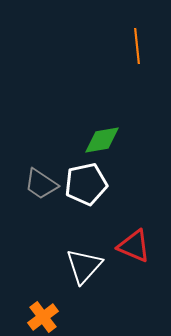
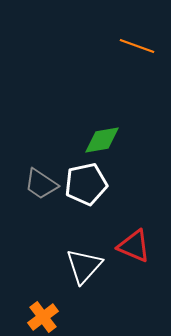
orange line: rotated 64 degrees counterclockwise
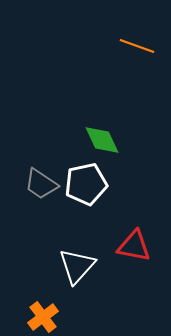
green diamond: rotated 75 degrees clockwise
red triangle: rotated 12 degrees counterclockwise
white triangle: moved 7 px left
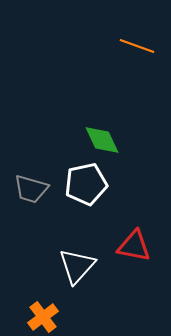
gray trapezoid: moved 10 px left, 5 px down; rotated 18 degrees counterclockwise
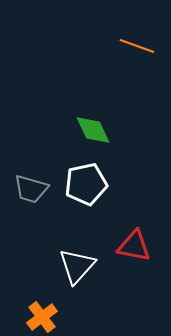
green diamond: moved 9 px left, 10 px up
orange cross: moved 1 px left
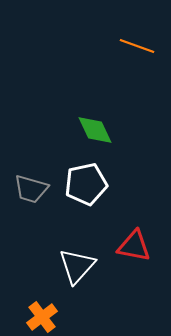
green diamond: moved 2 px right
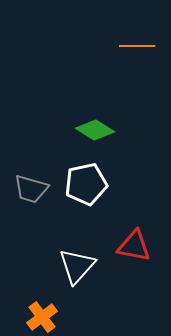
orange line: rotated 20 degrees counterclockwise
green diamond: rotated 33 degrees counterclockwise
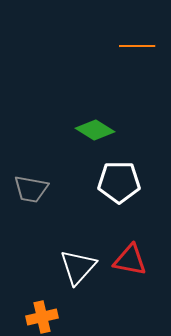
white pentagon: moved 33 px right, 2 px up; rotated 12 degrees clockwise
gray trapezoid: rotated 6 degrees counterclockwise
red triangle: moved 4 px left, 14 px down
white triangle: moved 1 px right, 1 px down
orange cross: rotated 24 degrees clockwise
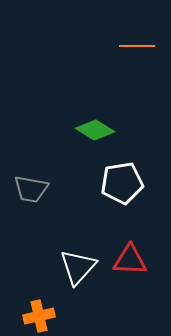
white pentagon: moved 3 px right, 1 px down; rotated 9 degrees counterclockwise
red triangle: rotated 9 degrees counterclockwise
orange cross: moved 3 px left, 1 px up
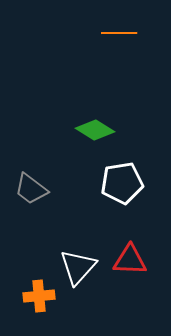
orange line: moved 18 px left, 13 px up
gray trapezoid: rotated 27 degrees clockwise
orange cross: moved 20 px up; rotated 8 degrees clockwise
